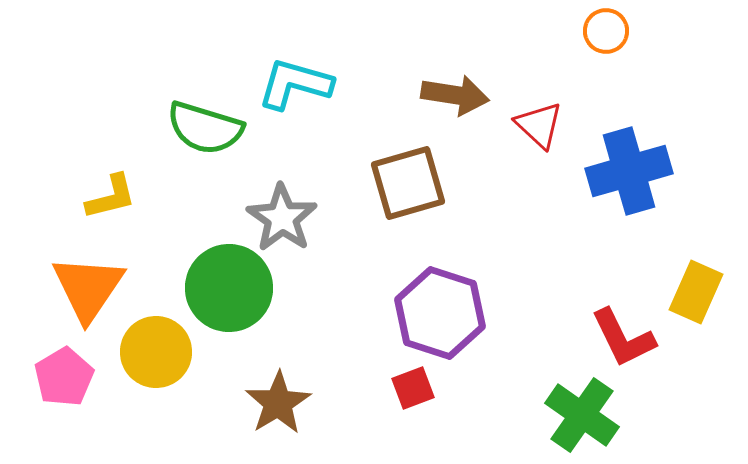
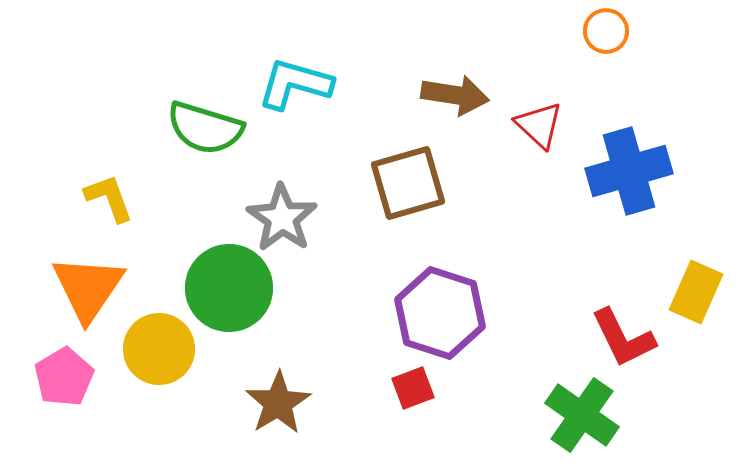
yellow L-shape: moved 2 px left, 1 px down; rotated 96 degrees counterclockwise
yellow circle: moved 3 px right, 3 px up
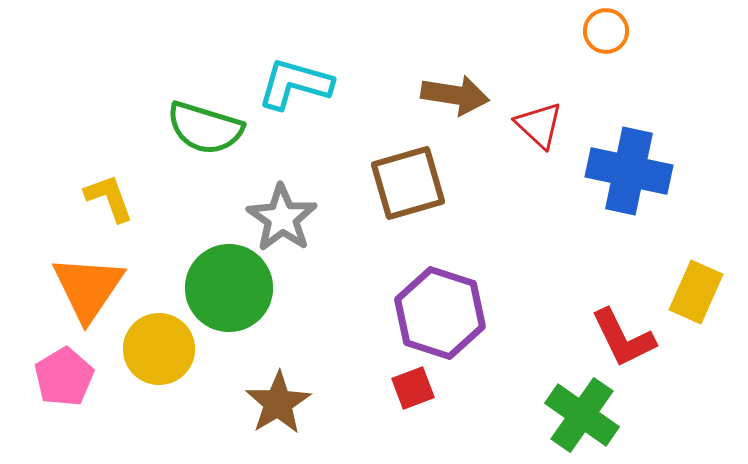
blue cross: rotated 28 degrees clockwise
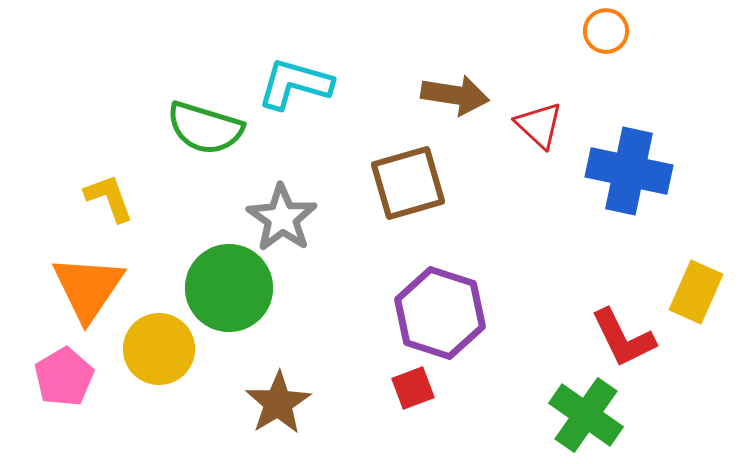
green cross: moved 4 px right
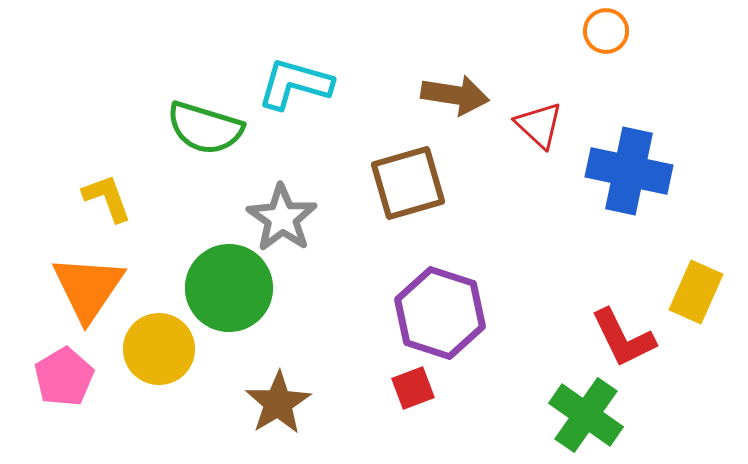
yellow L-shape: moved 2 px left
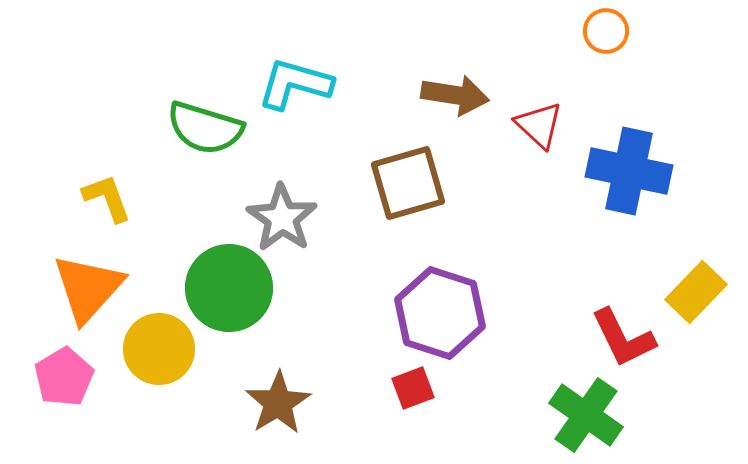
orange triangle: rotated 8 degrees clockwise
yellow rectangle: rotated 20 degrees clockwise
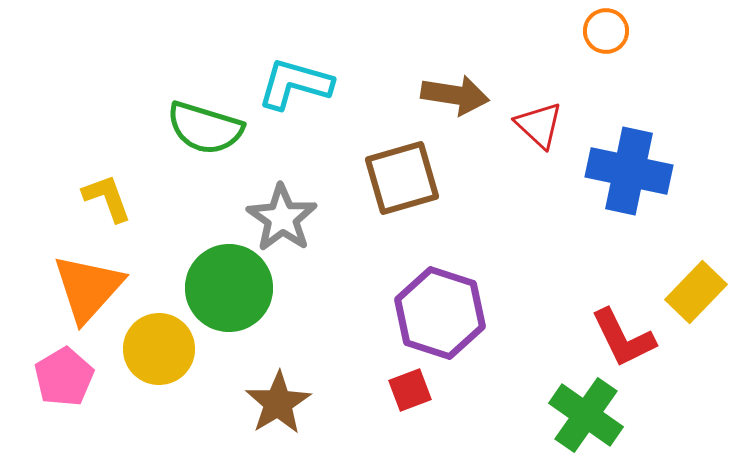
brown square: moved 6 px left, 5 px up
red square: moved 3 px left, 2 px down
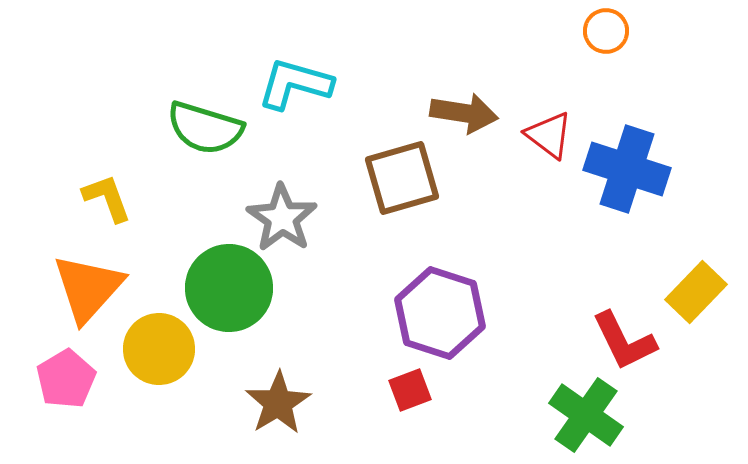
brown arrow: moved 9 px right, 18 px down
red triangle: moved 10 px right, 10 px down; rotated 6 degrees counterclockwise
blue cross: moved 2 px left, 2 px up; rotated 6 degrees clockwise
red L-shape: moved 1 px right, 3 px down
pink pentagon: moved 2 px right, 2 px down
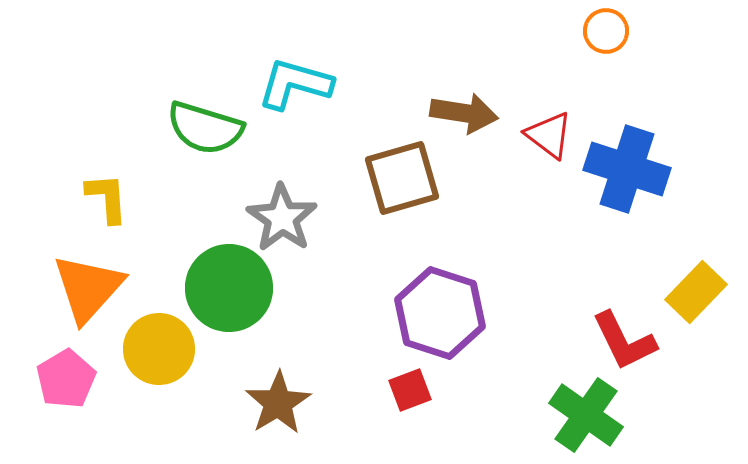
yellow L-shape: rotated 16 degrees clockwise
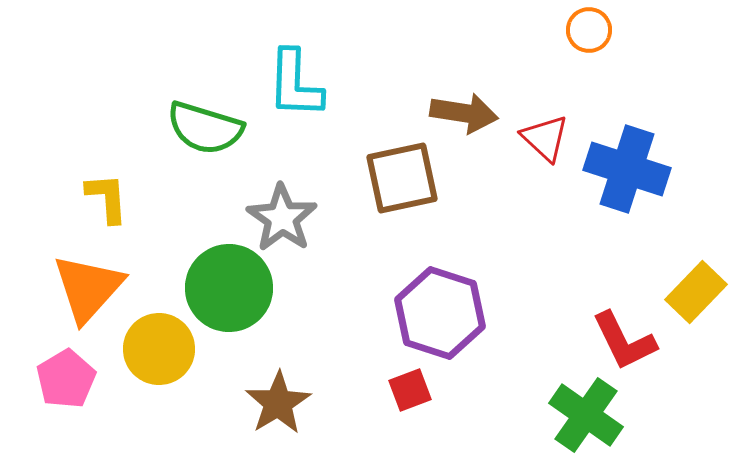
orange circle: moved 17 px left, 1 px up
cyan L-shape: rotated 104 degrees counterclockwise
red triangle: moved 4 px left, 3 px down; rotated 6 degrees clockwise
brown square: rotated 4 degrees clockwise
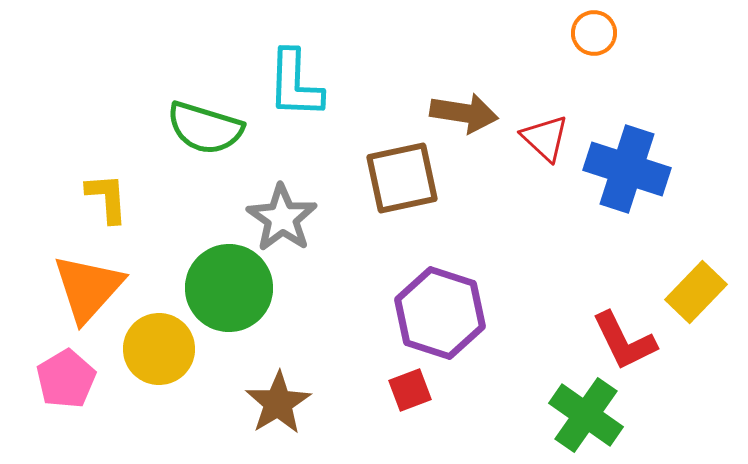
orange circle: moved 5 px right, 3 px down
